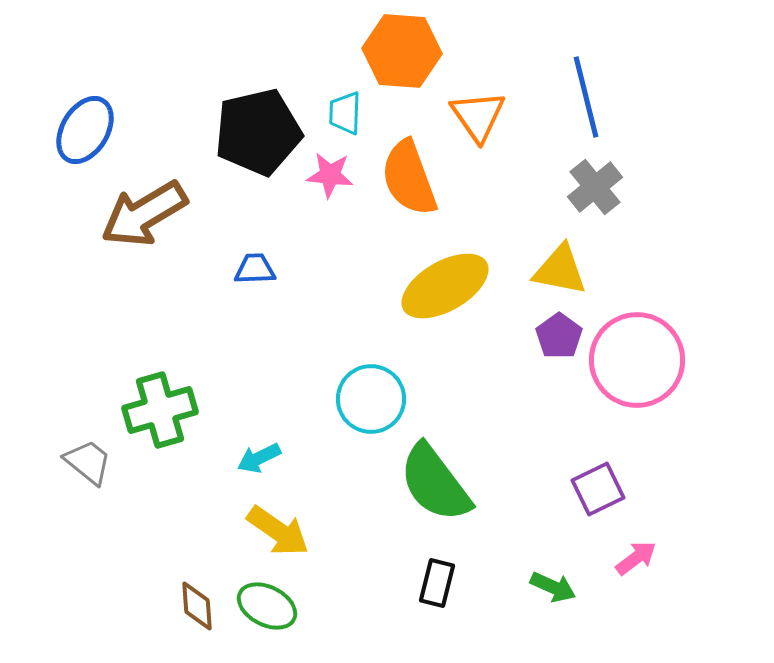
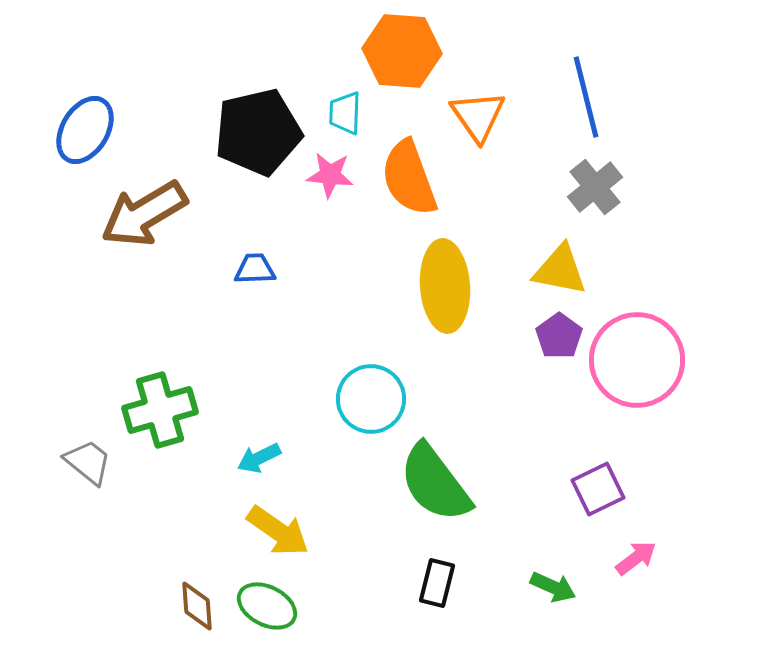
yellow ellipse: rotated 64 degrees counterclockwise
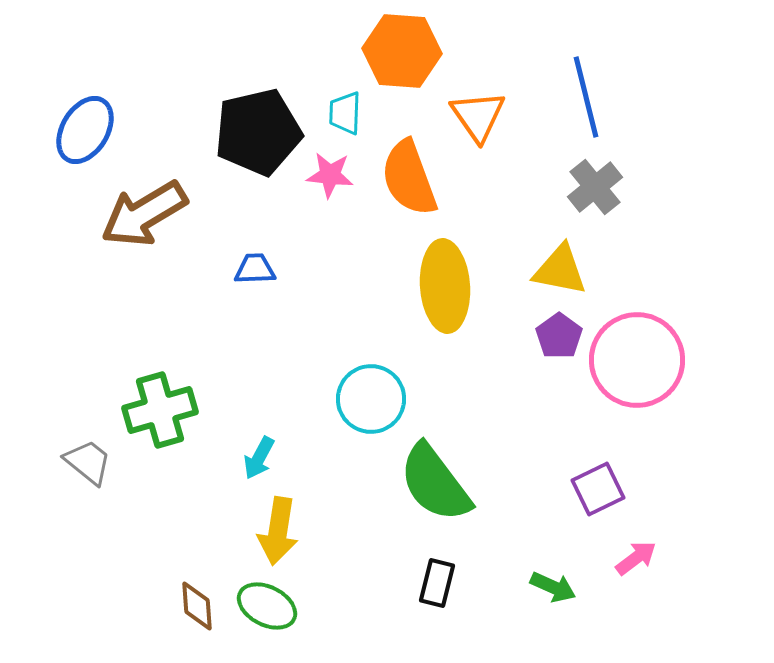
cyan arrow: rotated 36 degrees counterclockwise
yellow arrow: rotated 64 degrees clockwise
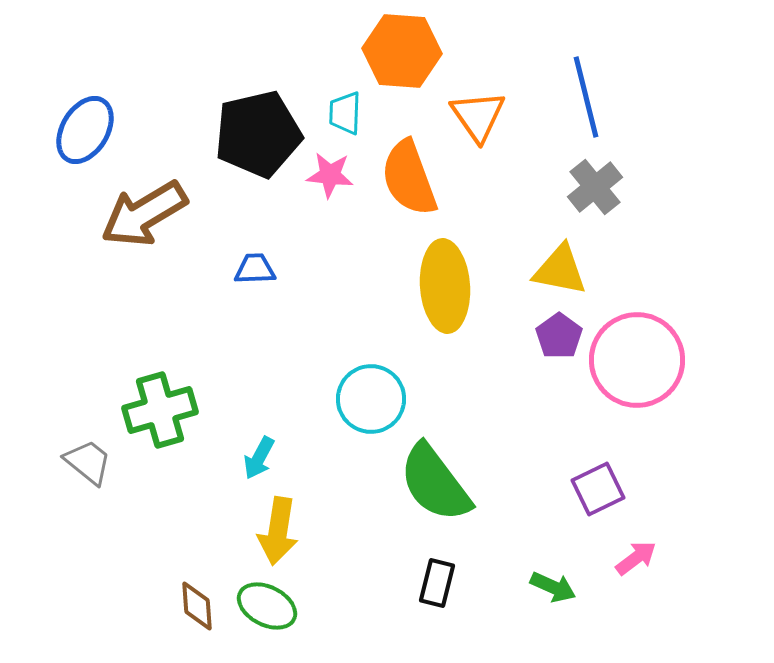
black pentagon: moved 2 px down
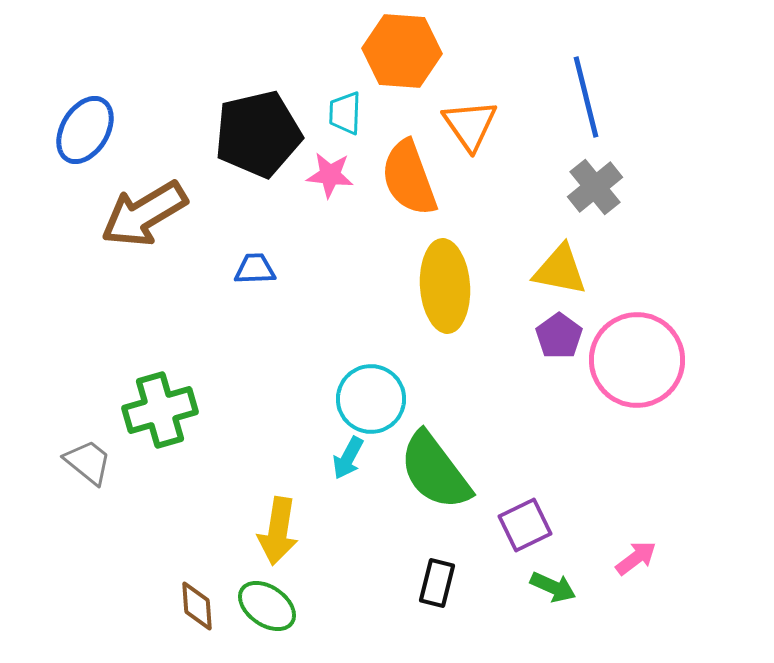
orange triangle: moved 8 px left, 9 px down
cyan arrow: moved 89 px right
green semicircle: moved 12 px up
purple square: moved 73 px left, 36 px down
green ellipse: rotated 8 degrees clockwise
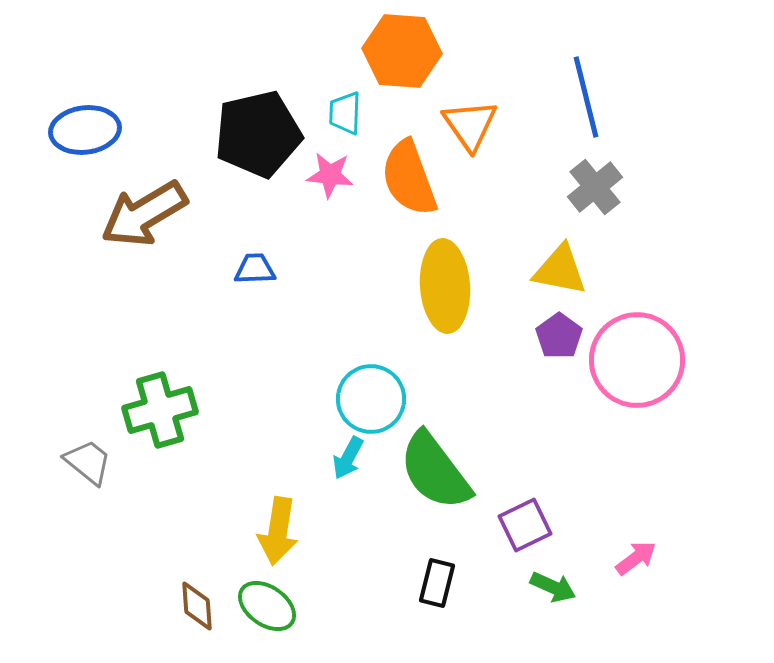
blue ellipse: rotated 52 degrees clockwise
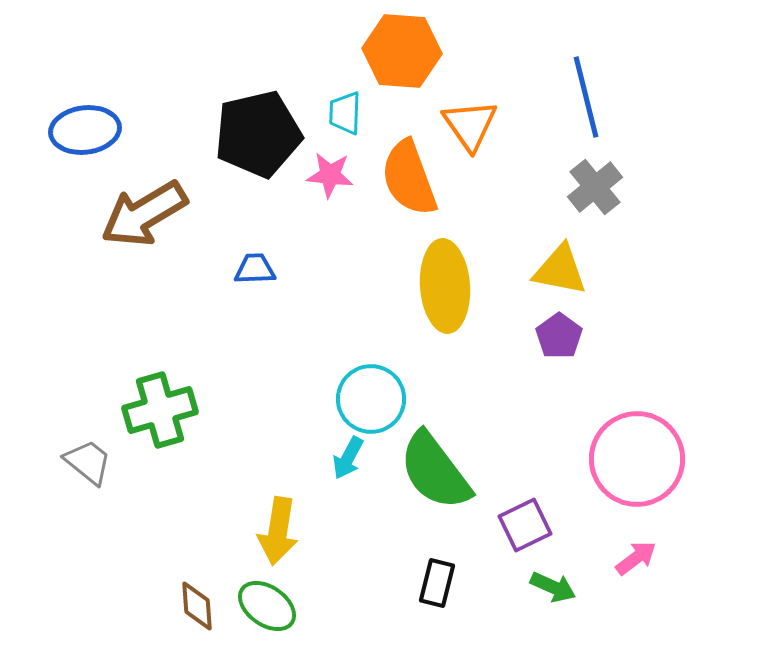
pink circle: moved 99 px down
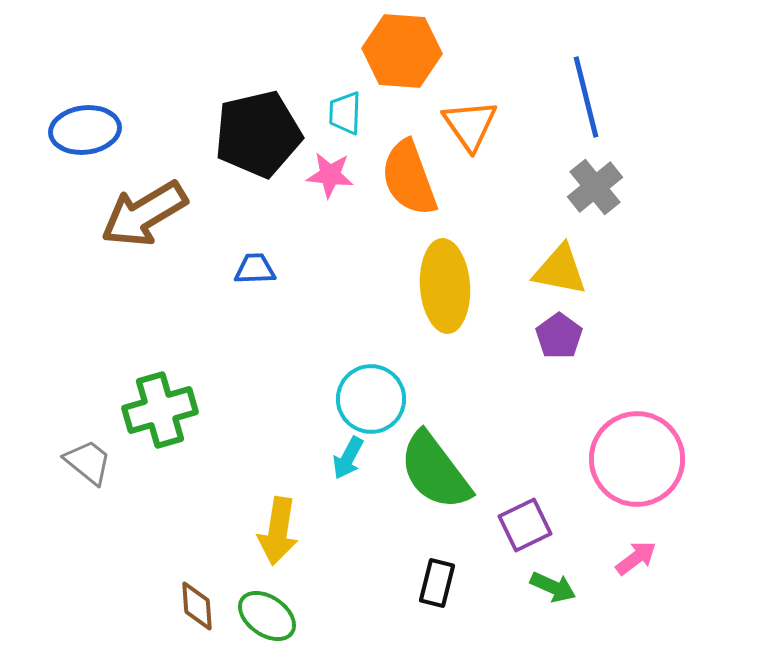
green ellipse: moved 10 px down
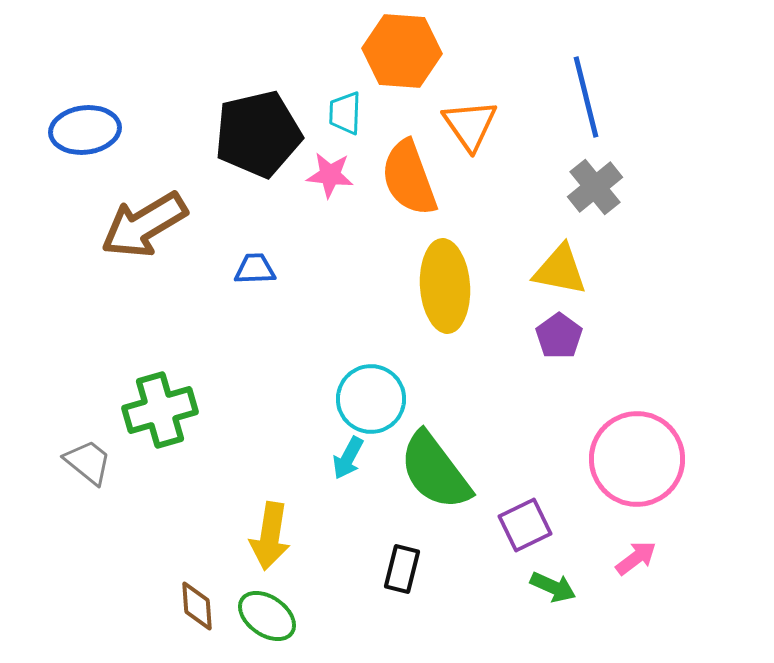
brown arrow: moved 11 px down
yellow arrow: moved 8 px left, 5 px down
black rectangle: moved 35 px left, 14 px up
